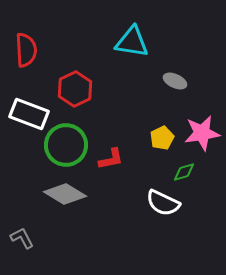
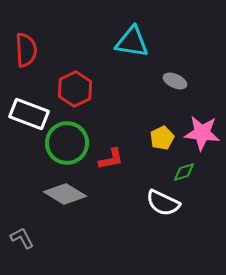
pink star: rotated 15 degrees clockwise
green circle: moved 1 px right, 2 px up
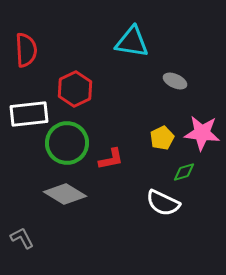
white rectangle: rotated 27 degrees counterclockwise
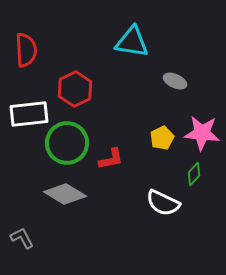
green diamond: moved 10 px right, 2 px down; rotated 30 degrees counterclockwise
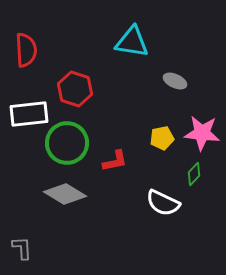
red hexagon: rotated 16 degrees counterclockwise
yellow pentagon: rotated 15 degrees clockwise
red L-shape: moved 4 px right, 2 px down
gray L-shape: moved 10 px down; rotated 25 degrees clockwise
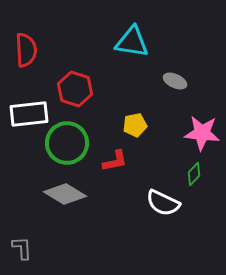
yellow pentagon: moved 27 px left, 13 px up
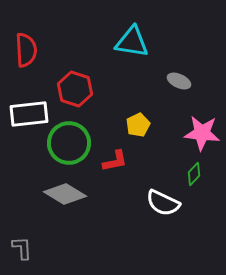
gray ellipse: moved 4 px right
yellow pentagon: moved 3 px right; rotated 15 degrees counterclockwise
green circle: moved 2 px right
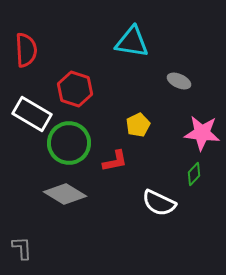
white rectangle: moved 3 px right; rotated 36 degrees clockwise
white semicircle: moved 4 px left
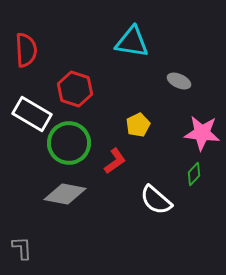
red L-shape: rotated 24 degrees counterclockwise
gray diamond: rotated 21 degrees counterclockwise
white semicircle: moved 3 px left, 3 px up; rotated 16 degrees clockwise
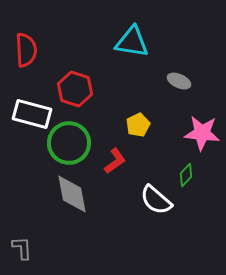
white rectangle: rotated 15 degrees counterclockwise
green diamond: moved 8 px left, 1 px down
gray diamond: moved 7 px right; rotated 69 degrees clockwise
